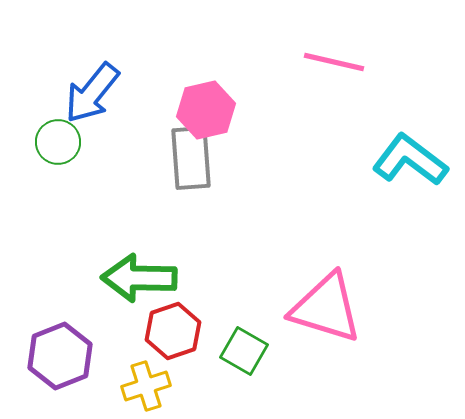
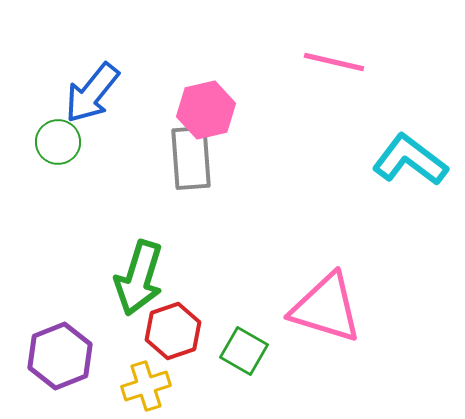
green arrow: rotated 74 degrees counterclockwise
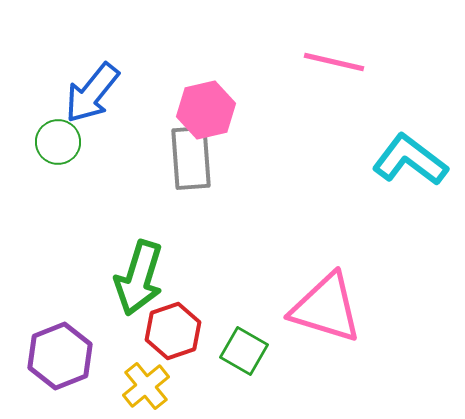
yellow cross: rotated 21 degrees counterclockwise
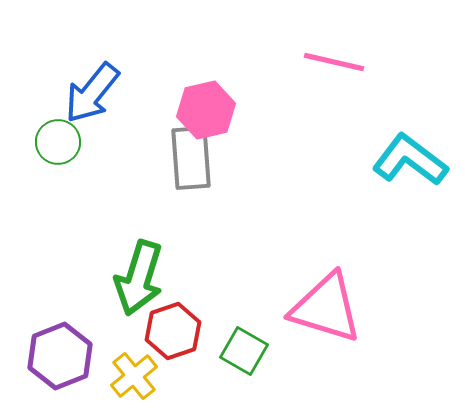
yellow cross: moved 12 px left, 10 px up
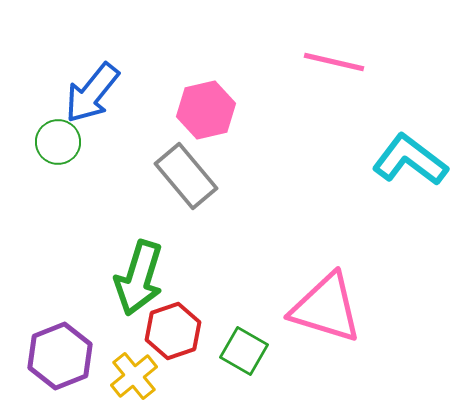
gray rectangle: moved 5 px left, 18 px down; rotated 36 degrees counterclockwise
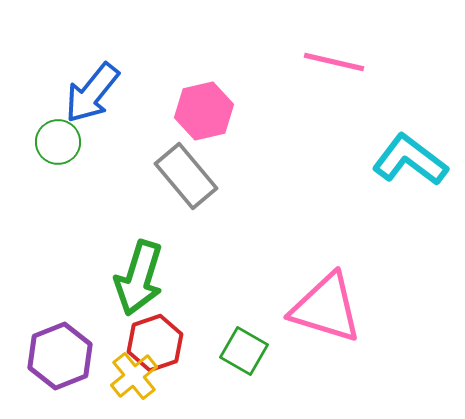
pink hexagon: moved 2 px left, 1 px down
red hexagon: moved 18 px left, 12 px down
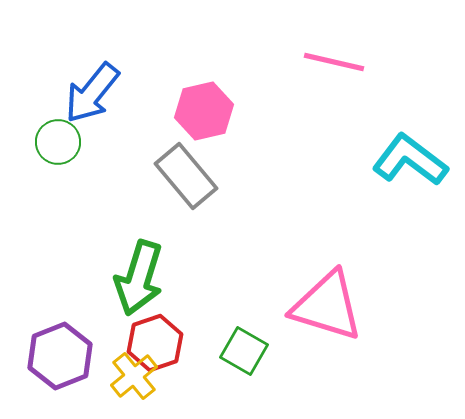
pink triangle: moved 1 px right, 2 px up
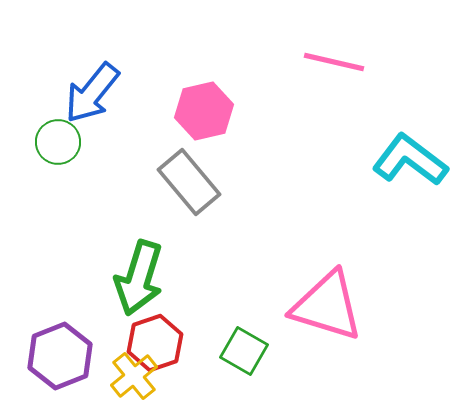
gray rectangle: moved 3 px right, 6 px down
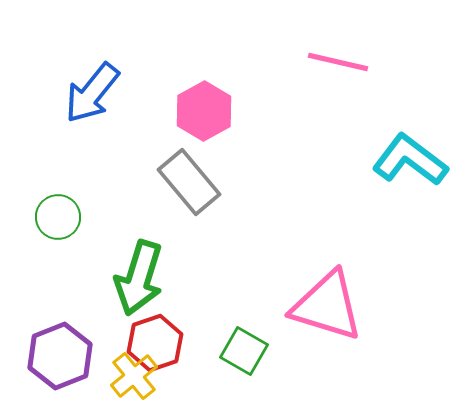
pink line: moved 4 px right
pink hexagon: rotated 16 degrees counterclockwise
green circle: moved 75 px down
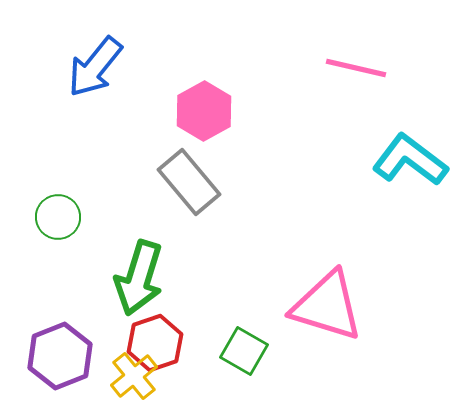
pink line: moved 18 px right, 6 px down
blue arrow: moved 3 px right, 26 px up
